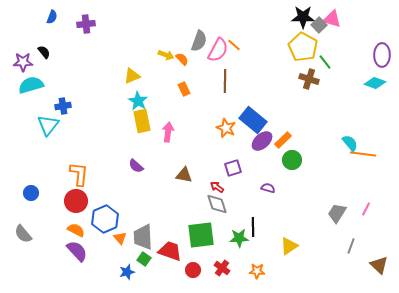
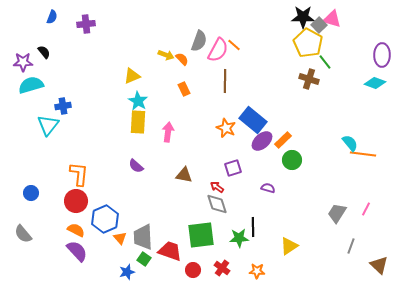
yellow pentagon at (303, 47): moved 5 px right, 4 px up
yellow rectangle at (142, 121): moved 4 px left, 1 px down; rotated 15 degrees clockwise
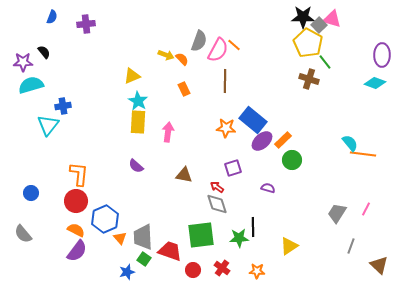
orange star at (226, 128): rotated 18 degrees counterclockwise
purple semicircle at (77, 251): rotated 80 degrees clockwise
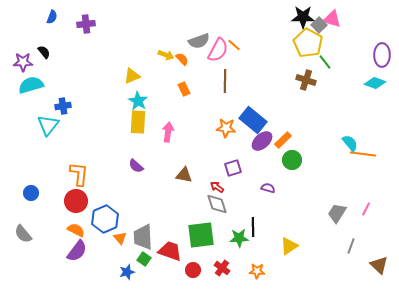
gray semicircle at (199, 41): rotated 50 degrees clockwise
brown cross at (309, 79): moved 3 px left, 1 px down
